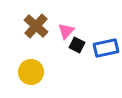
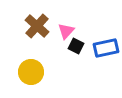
brown cross: moved 1 px right
black square: moved 1 px left, 1 px down
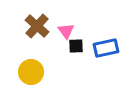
pink triangle: rotated 18 degrees counterclockwise
black square: rotated 28 degrees counterclockwise
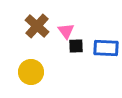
blue rectangle: rotated 15 degrees clockwise
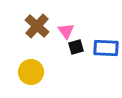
black square: moved 1 px down; rotated 14 degrees counterclockwise
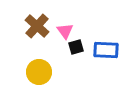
pink triangle: moved 1 px left
blue rectangle: moved 2 px down
yellow circle: moved 8 px right
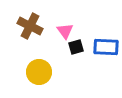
brown cross: moved 7 px left; rotated 15 degrees counterclockwise
blue rectangle: moved 3 px up
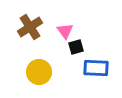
brown cross: moved 1 px down; rotated 30 degrees clockwise
blue rectangle: moved 10 px left, 21 px down
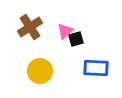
pink triangle: rotated 24 degrees clockwise
black square: moved 8 px up
yellow circle: moved 1 px right, 1 px up
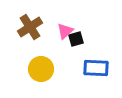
yellow circle: moved 1 px right, 2 px up
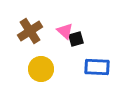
brown cross: moved 4 px down
pink triangle: rotated 36 degrees counterclockwise
blue rectangle: moved 1 px right, 1 px up
